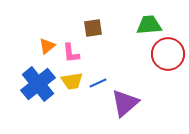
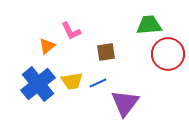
brown square: moved 13 px right, 24 px down
pink L-shape: moved 22 px up; rotated 20 degrees counterclockwise
purple triangle: rotated 12 degrees counterclockwise
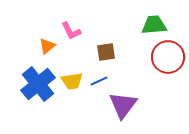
green trapezoid: moved 5 px right
red circle: moved 3 px down
blue line: moved 1 px right, 2 px up
purple triangle: moved 2 px left, 2 px down
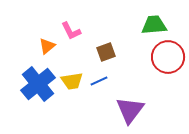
brown square: rotated 12 degrees counterclockwise
purple triangle: moved 7 px right, 5 px down
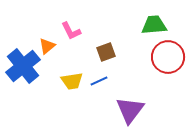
blue cross: moved 15 px left, 18 px up
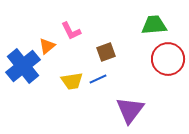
red circle: moved 2 px down
blue line: moved 1 px left, 2 px up
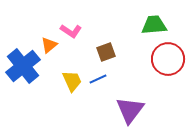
pink L-shape: rotated 30 degrees counterclockwise
orange triangle: moved 2 px right, 1 px up
yellow trapezoid: rotated 105 degrees counterclockwise
